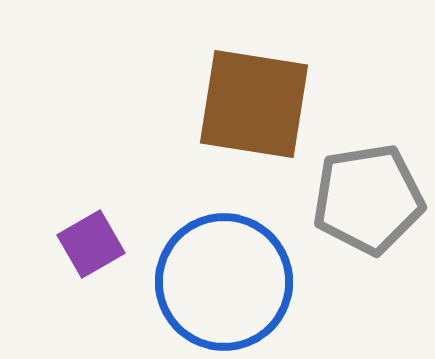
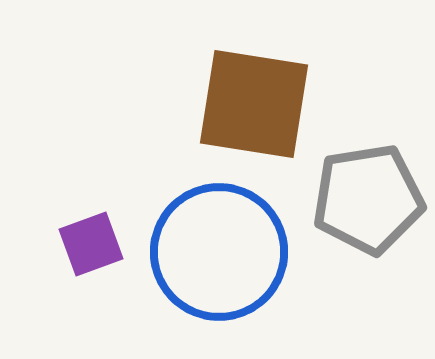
purple square: rotated 10 degrees clockwise
blue circle: moved 5 px left, 30 px up
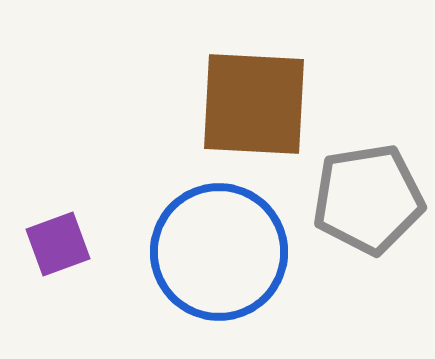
brown square: rotated 6 degrees counterclockwise
purple square: moved 33 px left
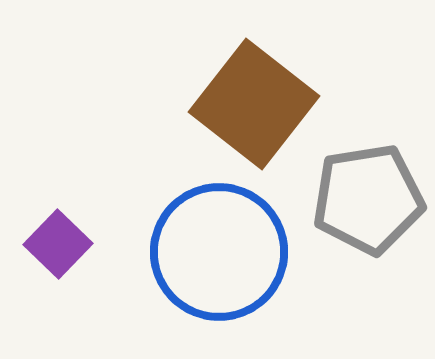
brown square: rotated 35 degrees clockwise
purple square: rotated 26 degrees counterclockwise
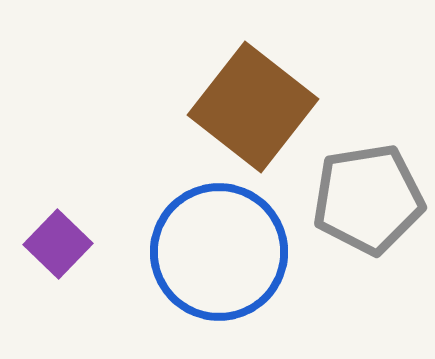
brown square: moved 1 px left, 3 px down
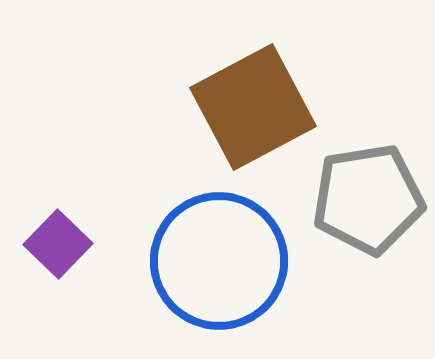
brown square: rotated 24 degrees clockwise
blue circle: moved 9 px down
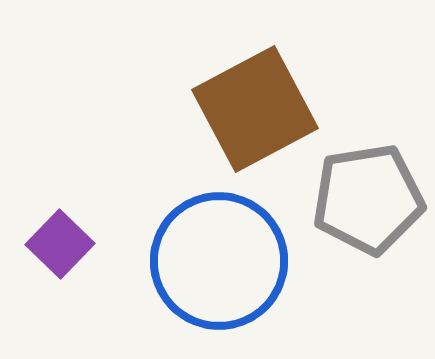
brown square: moved 2 px right, 2 px down
purple square: moved 2 px right
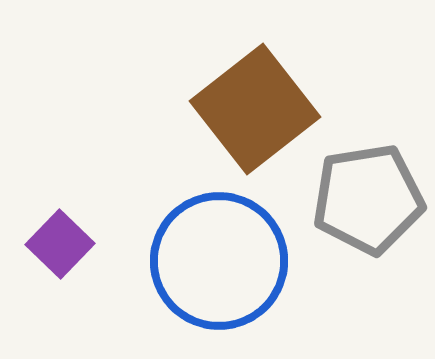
brown square: rotated 10 degrees counterclockwise
